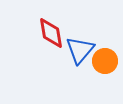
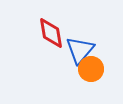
orange circle: moved 14 px left, 8 px down
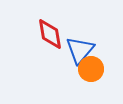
red diamond: moved 1 px left, 1 px down
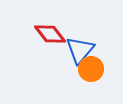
red diamond: rotated 28 degrees counterclockwise
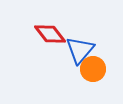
orange circle: moved 2 px right
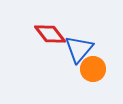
blue triangle: moved 1 px left, 1 px up
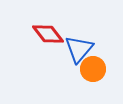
red diamond: moved 2 px left
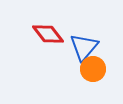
blue triangle: moved 5 px right, 2 px up
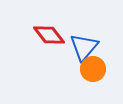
red diamond: moved 1 px right, 1 px down
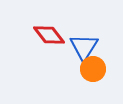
blue triangle: rotated 8 degrees counterclockwise
